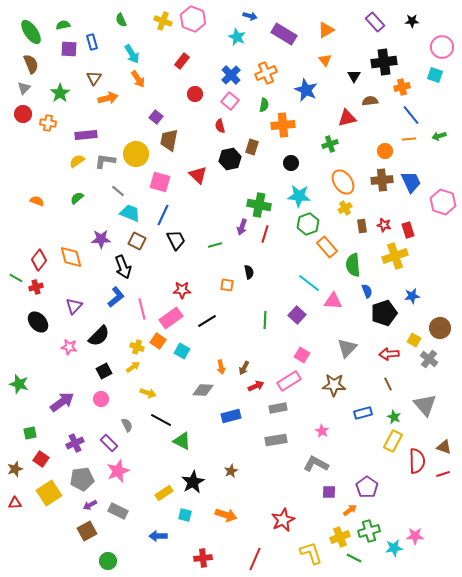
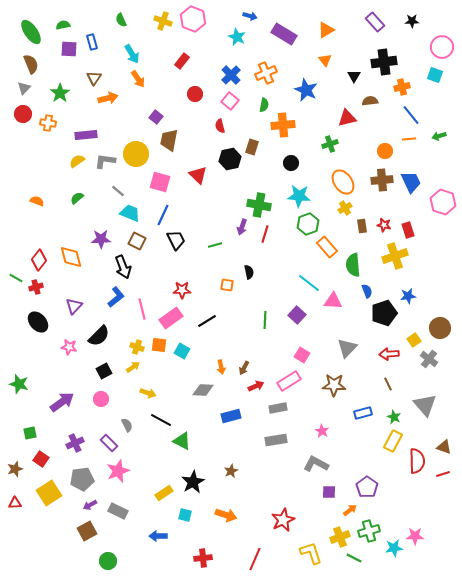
blue star at (412, 296): moved 4 px left
yellow square at (414, 340): rotated 24 degrees clockwise
orange square at (158, 341): moved 1 px right, 4 px down; rotated 28 degrees counterclockwise
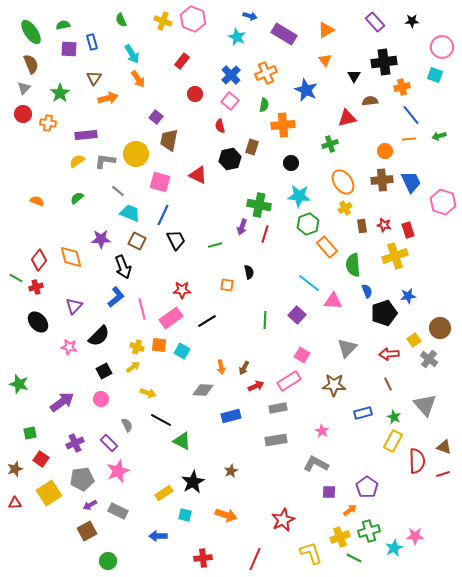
red triangle at (198, 175): rotated 18 degrees counterclockwise
cyan star at (394, 548): rotated 18 degrees counterclockwise
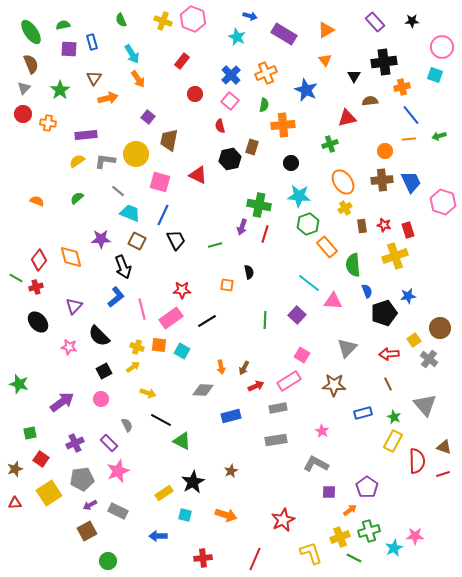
green star at (60, 93): moved 3 px up
purple square at (156, 117): moved 8 px left
black semicircle at (99, 336): rotated 90 degrees clockwise
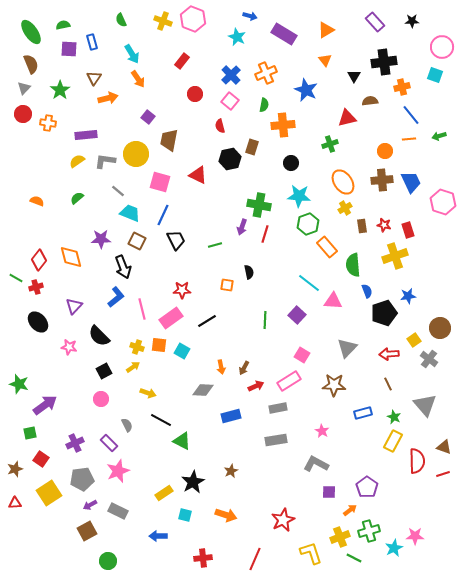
purple arrow at (62, 402): moved 17 px left, 3 px down
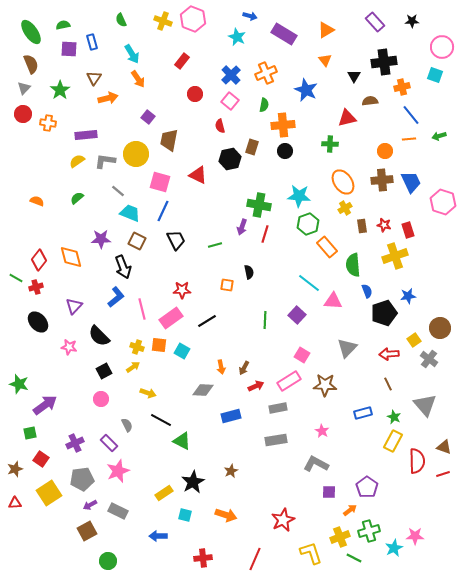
green cross at (330, 144): rotated 21 degrees clockwise
black circle at (291, 163): moved 6 px left, 12 px up
blue line at (163, 215): moved 4 px up
brown star at (334, 385): moved 9 px left
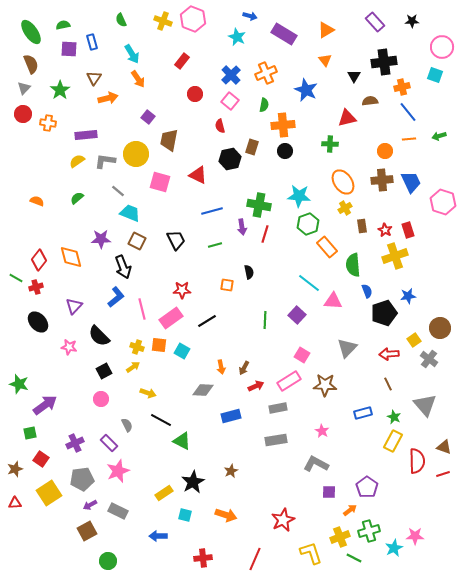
blue line at (411, 115): moved 3 px left, 3 px up
blue line at (163, 211): moved 49 px right; rotated 50 degrees clockwise
red star at (384, 225): moved 1 px right, 5 px down; rotated 16 degrees clockwise
purple arrow at (242, 227): rotated 28 degrees counterclockwise
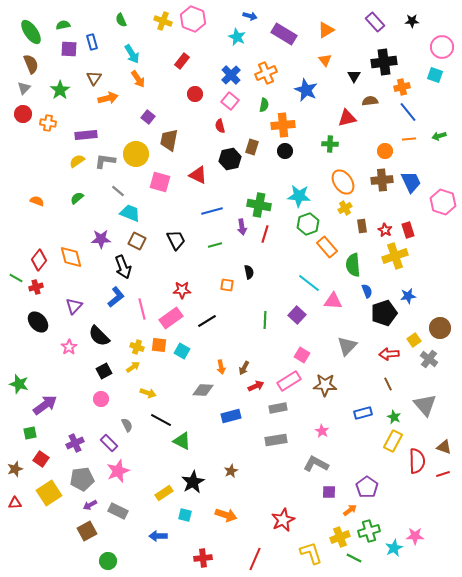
pink star at (69, 347): rotated 28 degrees clockwise
gray triangle at (347, 348): moved 2 px up
